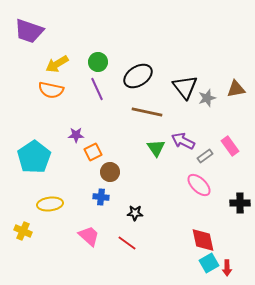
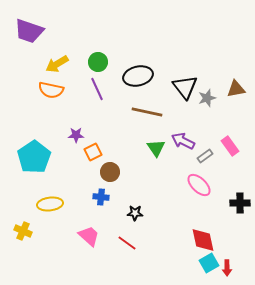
black ellipse: rotated 20 degrees clockwise
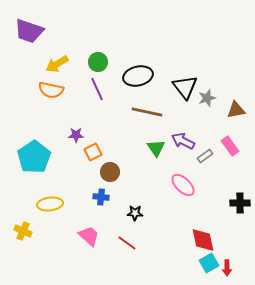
brown triangle: moved 21 px down
pink ellipse: moved 16 px left
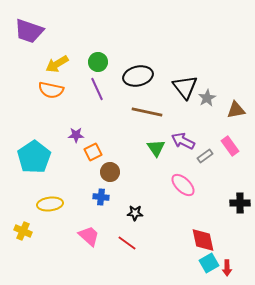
gray star: rotated 12 degrees counterclockwise
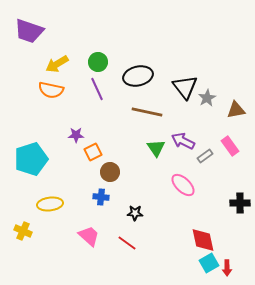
cyan pentagon: moved 3 px left, 2 px down; rotated 16 degrees clockwise
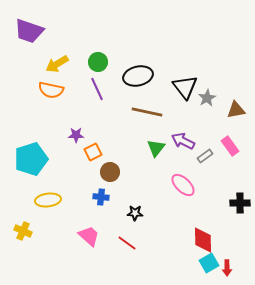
green triangle: rotated 12 degrees clockwise
yellow ellipse: moved 2 px left, 4 px up
red diamond: rotated 12 degrees clockwise
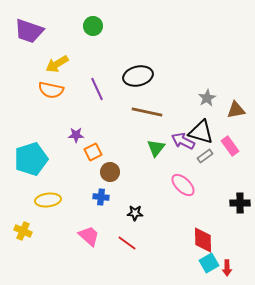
green circle: moved 5 px left, 36 px up
black triangle: moved 16 px right, 45 px down; rotated 36 degrees counterclockwise
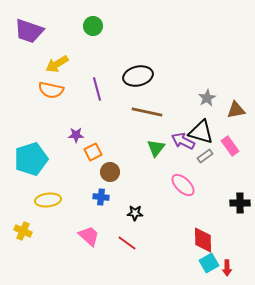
purple line: rotated 10 degrees clockwise
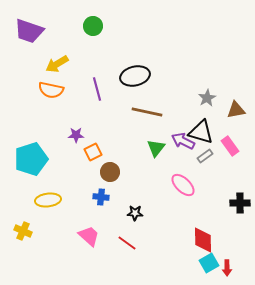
black ellipse: moved 3 px left
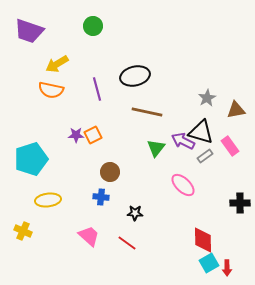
orange square: moved 17 px up
